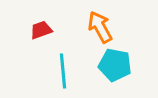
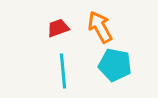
red trapezoid: moved 17 px right, 2 px up
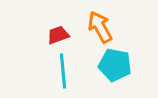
red trapezoid: moved 7 px down
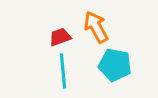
orange arrow: moved 4 px left
red trapezoid: moved 2 px right, 2 px down
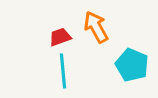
cyan pentagon: moved 17 px right; rotated 12 degrees clockwise
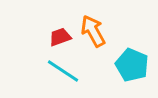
orange arrow: moved 3 px left, 4 px down
cyan line: rotated 52 degrees counterclockwise
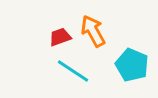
cyan line: moved 10 px right
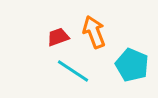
orange arrow: moved 1 px right, 1 px down; rotated 8 degrees clockwise
red trapezoid: moved 2 px left
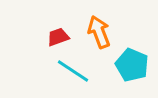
orange arrow: moved 5 px right
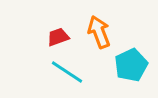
cyan pentagon: moved 1 px left; rotated 24 degrees clockwise
cyan line: moved 6 px left, 1 px down
